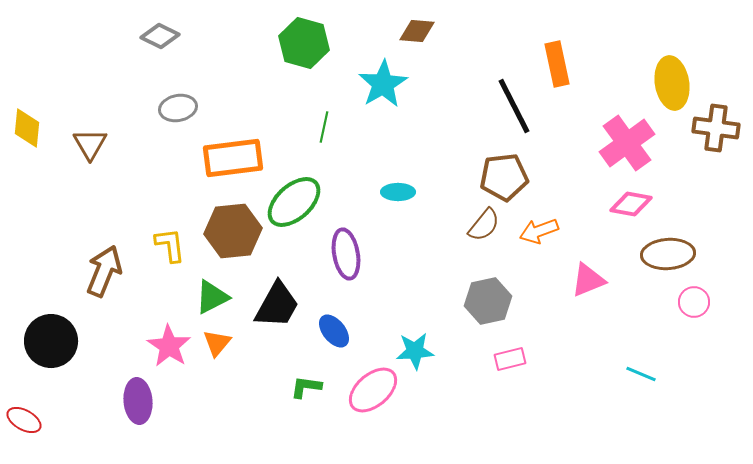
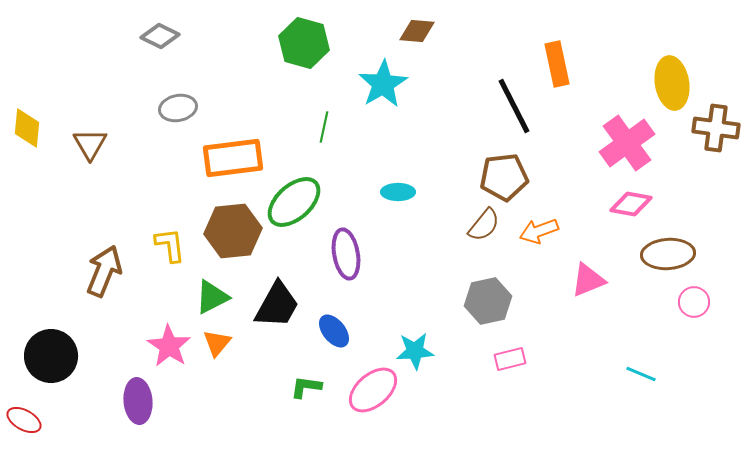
black circle at (51, 341): moved 15 px down
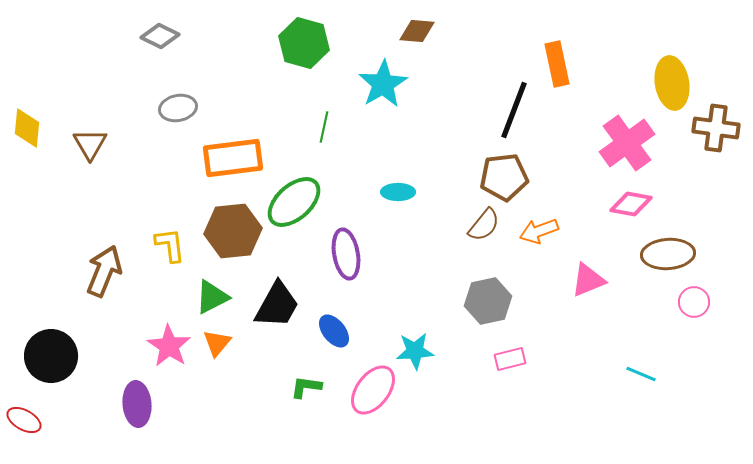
black line at (514, 106): moved 4 px down; rotated 48 degrees clockwise
pink ellipse at (373, 390): rotated 12 degrees counterclockwise
purple ellipse at (138, 401): moved 1 px left, 3 px down
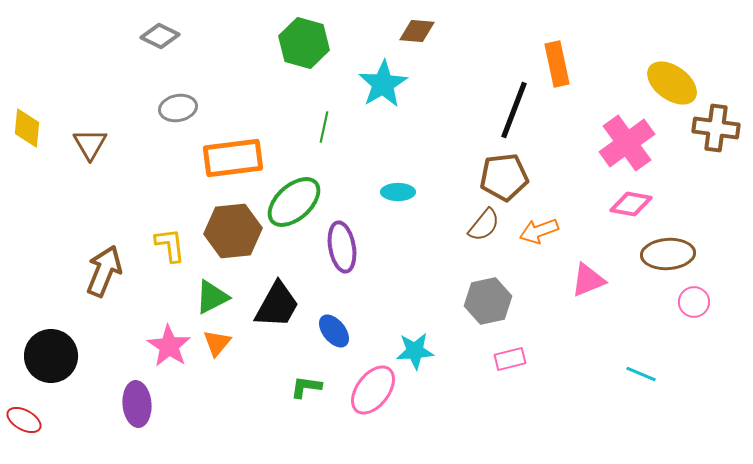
yellow ellipse at (672, 83): rotated 45 degrees counterclockwise
purple ellipse at (346, 254): moved 4 px left, 7 px up
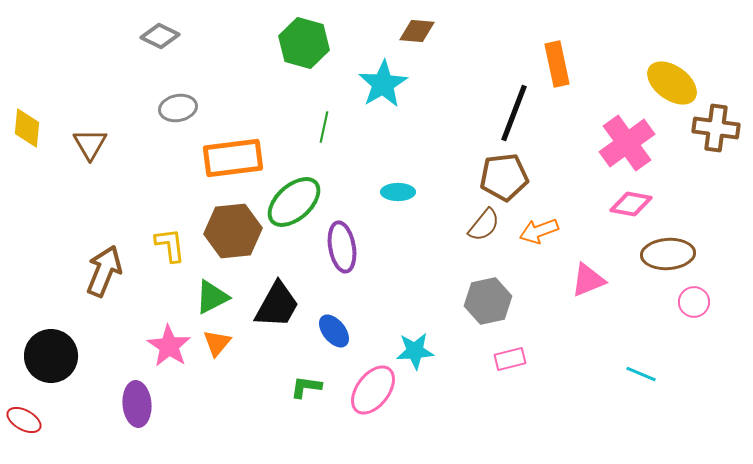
black line at (514, 110): moved 3 px down
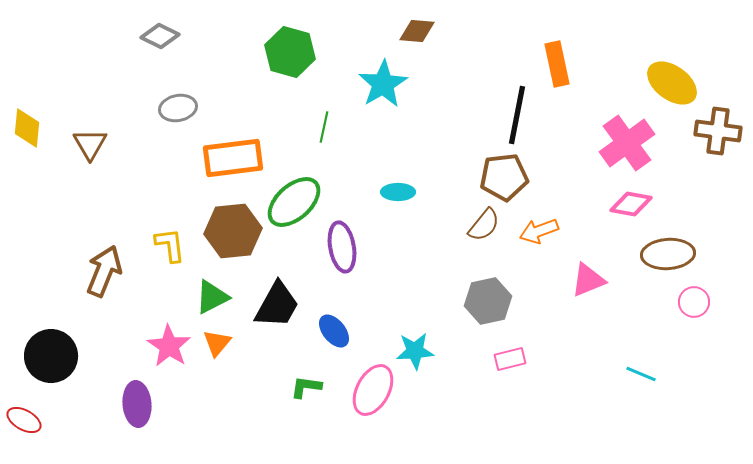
green hexagon at (304, 43): moved 14 px left, 9 px down
black line at (514, 113): moved 3 px right, 2 px down; rotated 10 degrees counterclockwise
brown cross at (716, 128): moved 2 px right, 3 px down
pink ellipse at (373, 390): rotated 9 degrees counterclockwise
